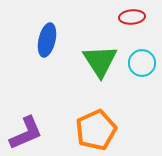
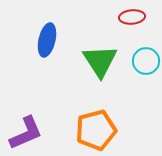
cyan circle: moved 4 px right, 2 px up
orange pentagon: rotated 9 degrees clockwise
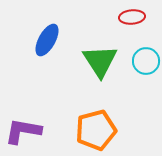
blue ellipse: rotated 16 degrees clockwise
purple L-shape: moved 3 px left, 2 px up; rotated 147 degrees counterclockwise
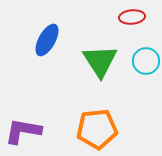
orange pentagon: moved 1 px right, 1 px up; rotated 9 degrees clockwise
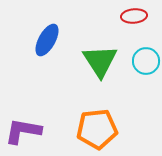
red ellipse: moved 2 px right, 1 px up
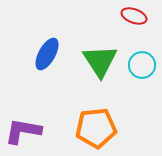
red ellipse: rotated 25 degrees clockwise
blue ellipse: moved 14 px down
cyan circle: moved 4 px left, 4 px down
orange pentagon: moved 1 px left, 1 px up
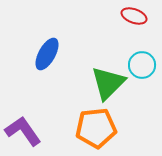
green triangle: moved 8 px right, 22 px down; rotated 18 degrees clockwise
purple L-shape: rotated 45 degrees clockwise
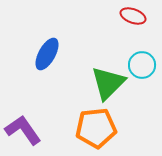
red ellipse: moved 1 px left
purple L-shape: moved 1 px up
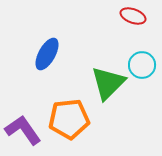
orange pentagon: moved 27 px left, 9 px up
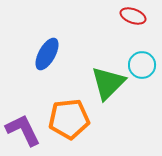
purple L-shape: rotated 9 degrees clockwise
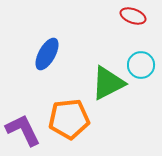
cyan circle: moved 1 px left
green triangle: rotated 18 degrees clockwise
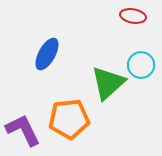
red ellipse: rotated 10 degrees counterclockwise
green triangle: rotated 15 degrees counterclockwise
